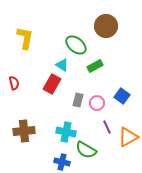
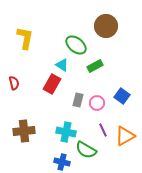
purple line: moved 4 px left, 3 px down
orange triangle: moved 3 px left, 1 px up
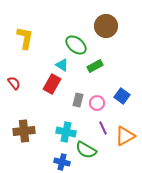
red semicircle: rotated 24 degrees counterclockwise
purple line: moved 2 px up
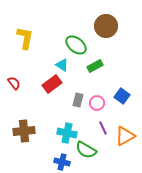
red rectangle: rotated 24 degrees clockwise
cyan cross: moved 1 px right, 1 px down
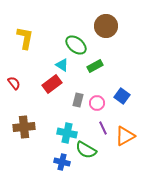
brown cross: moved 4 px up
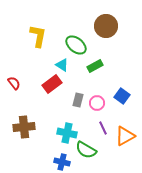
yellow L-shape: moved 13 px right, 2 px up
